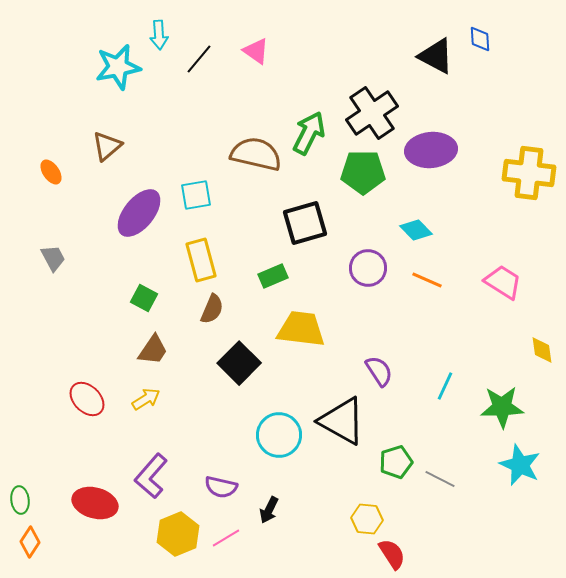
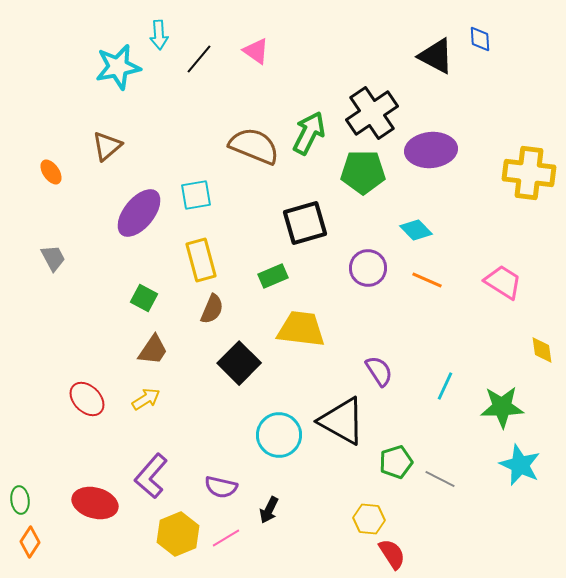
brown semicircle at (256, 154): moved 2 px left, 8 px up; rotated 9 degrees clockwise
yellow hexagon at (367, 519): moved 2 px right
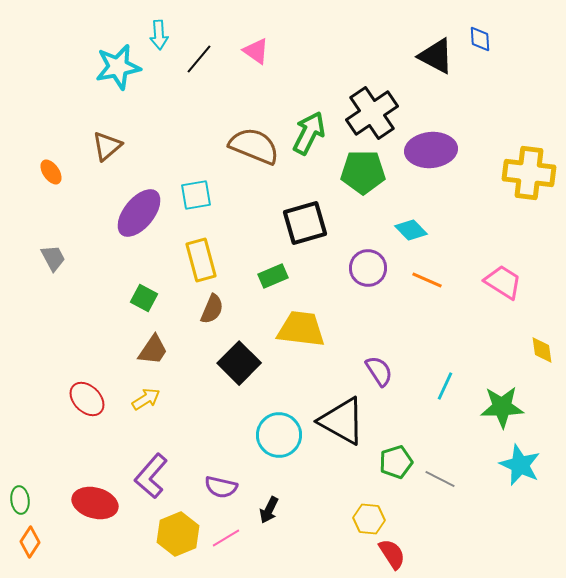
cyan diamond at (416, 230): moved 5 px left
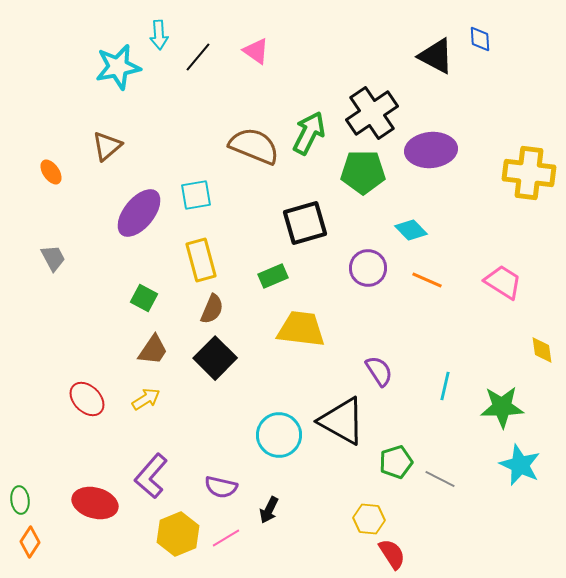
black line at (199, 59): moved 1 px left, 2 px up
black square at (239, 363): moved 24 px left, 5 px up
cyan line at (445, 386): rotated 12 degrees counterclockwise
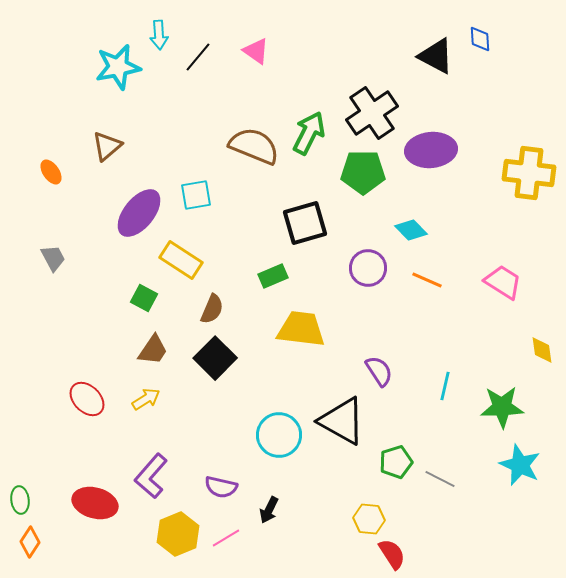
yellow rectangle at (201, 260): moved 20 px left; rotated 42 degrees counterclockwise
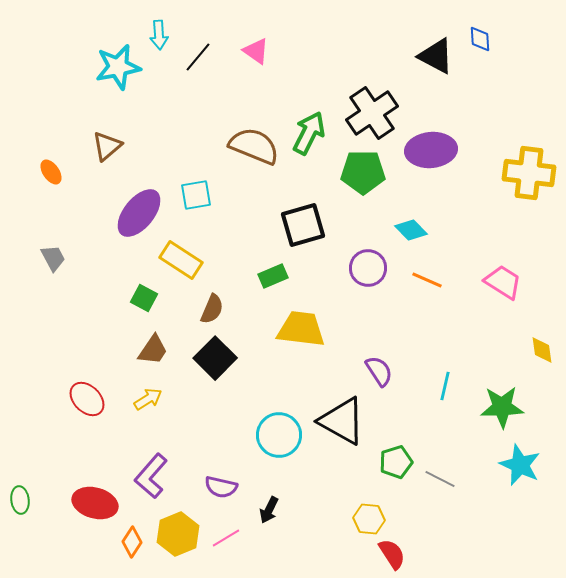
black square at (305, 223): moved 2 px left, 2 px down
yellow arrow at (146, 399): moved 2 px right
orange diamond at (30, 542): moved 102 px right
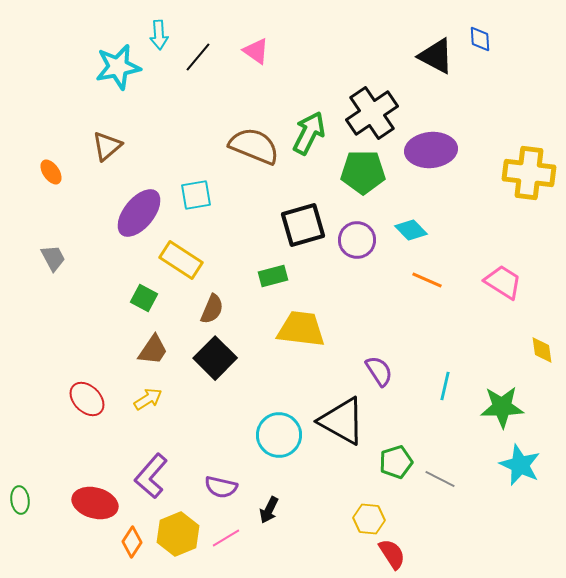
purple circle at (368, 268): moved 11 px left, 28 px up
green rectangle at (273, 276): rotated 8 degrees clockwise
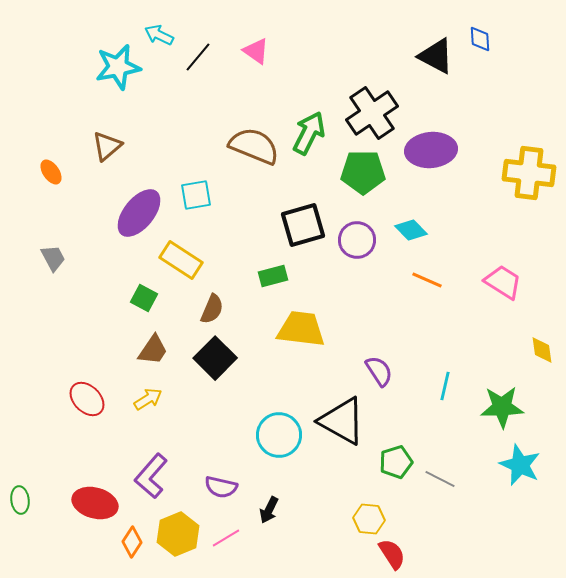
cyan arrow at (159, 35): rotated 120 degrees clockwise
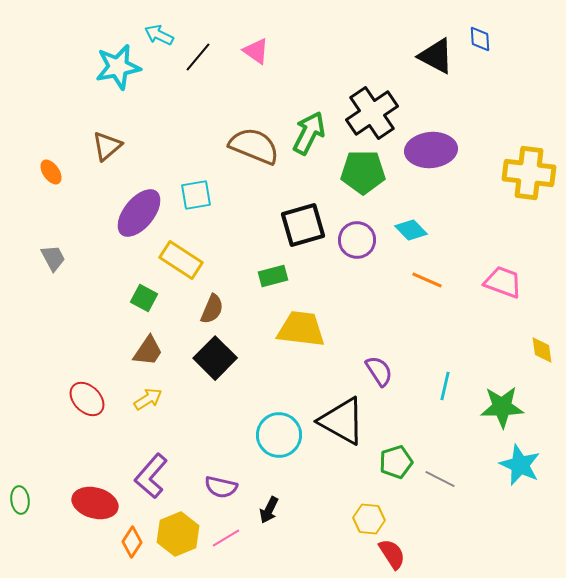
pink trapezoid at (503, 282): rotated 12 degrees counterclockwise
brown trapezoid at (153, 350): moved 5 px left, 1 px down
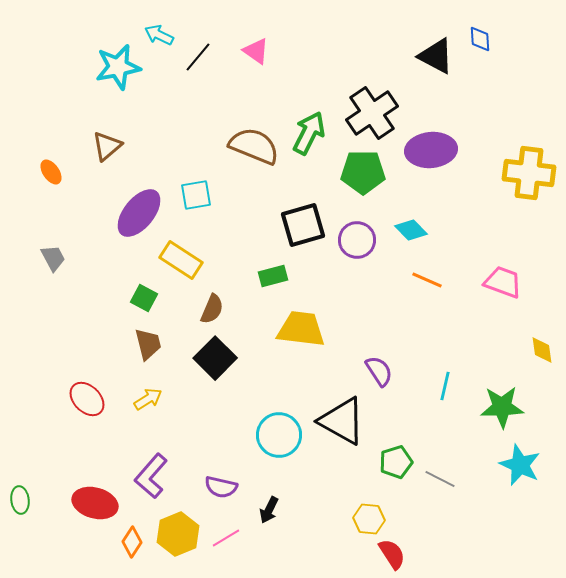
brown trapezoid at (148, 351): moved 7 px up; rotated 48 degrees counterclockwise
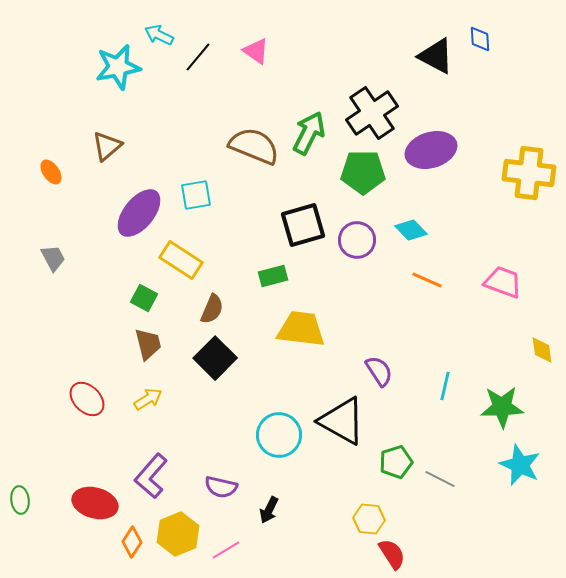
purple ellipse at (431, 150): rotated 12 degrees counterclockwise
pink line at (226, 538): moved 12 px down
